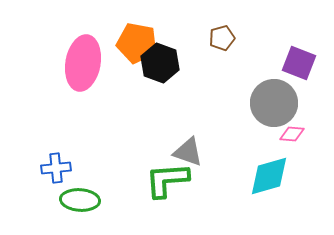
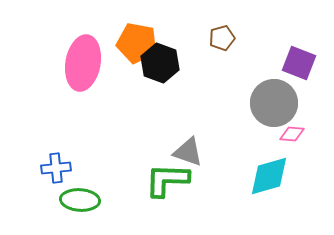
green L-shape: rotated 6 degrees clockwise
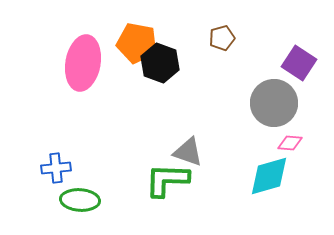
purple square: rotated 12 degrees clockwise
pink diamond: moved 2 px left, 9 px down
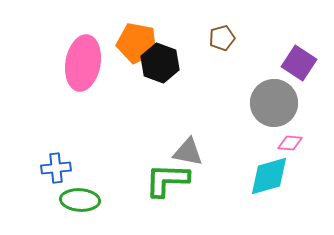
gray triangle: rotated 8 degrees counterclockwise
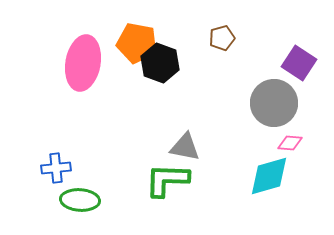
gray triangle: moved 3 px left, 5 px up
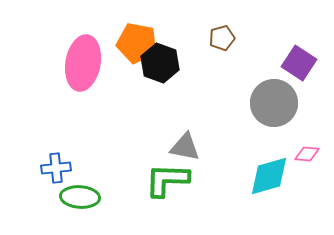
pink diamond: moved 17 px right, 11 px down
green ellipse: moved 3 px up
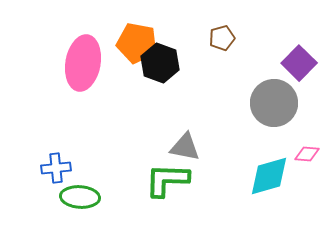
purple square: rotated 12 degrees clockwise
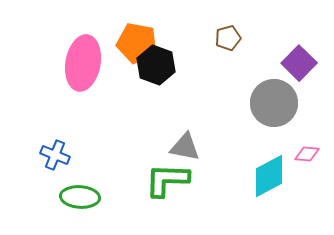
brown pentagon: moved 6 px right
black hexagon: moved 4 px left, 2 px down
blue cross: moved 1 px left, 13 px up; rotated 28 degrees clockwise
cyan diamond: rotated 12 degrees counterclockwise
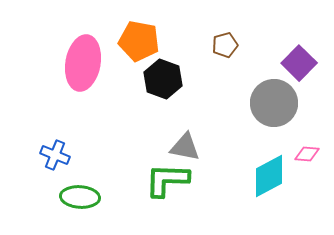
brown pentagon: moved 3 px left, 7 px down
orange pentagon: moved 2 px right, 2 px up
black hexagon: moved 7 px right, 14 px down
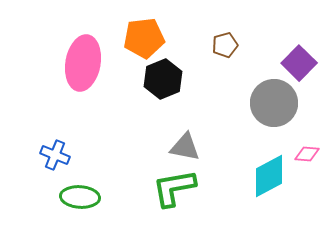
orange pentagon: moved 5 px right, 3 px up; rotated 18 degrees counterclockwise
black hexagon: rotated 18 degrees clockwise
green L-shape: moved 7 px right, 8 px down; rotated 12 degrees counterclockwise
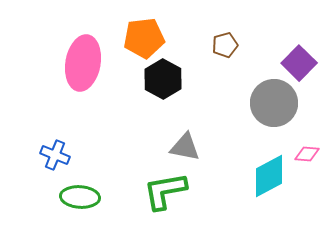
black hexagon: rotated 9 degrees counterclockwise
green L-shape: moved 9 px left, 3 px down
